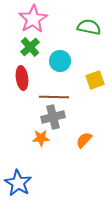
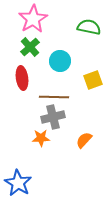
yellow square: moved 2 px left
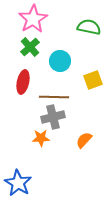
red ellipse: moved 1 px right, 4 px down; rotated 20 degrees clockwise
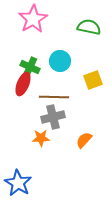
green cross: moved 20 px down; rotated 24 degrees counterclockwise
red ellipse: moved 2 px down; rotated 10 degrees clockwise
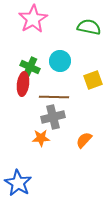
red ellipse: rotated 15 degrees counterclockwise
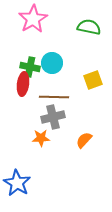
cyan circle: moved 8 px left, 2 px down
green cross: rotated 12 degrees counterclockwise
blue star: moved 1 px left
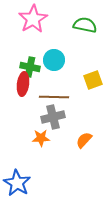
green semicircle: moved 4 px left, 2 px up
cyan circle: moved 2 px right, 3 px up
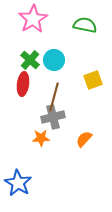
green cross: moved 7 px up; rotated 30 degrees clockwise
brown line: rotated 76 degrees counterclockwise
orange semicircle: moved 1 px up
blue star: moved 1 px right
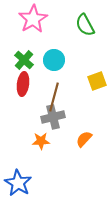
green semicircle: rotated 130 degrees counterclockwise
green cross: moved 6 px left
yellow square: moved 4 px right, 1 px down
orange star: moved 3 px down
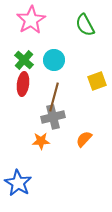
pink star: moved 2 px left, 1 px down
